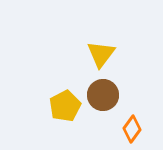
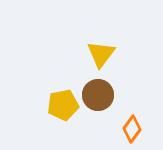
brown circle: moved 5 px left
yellow pentagon: moved 2 px left, 1 px up; rotated 16 degrees clockwise
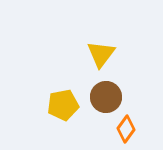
brown circle: moved 8 px right, 2 px down
orange diamond: moved 6 px left
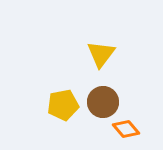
brown circle: moved 3 px left, 5 px down
orange diamond: rotated 76 degrees counterclockwise
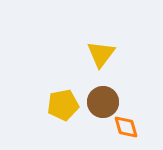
orange diamond: moved 2 px up; rotated 24 degrees clockwise
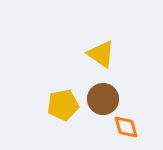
yellow triangle: rotated 32 degrees counterclockwise
brown circle: moved 3 px up
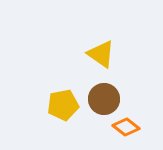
brown circle: moved 1 px right
orange diamond: rotated 36 degrees counterclockwise
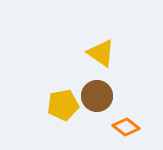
yellow triangle: moved 1 px up
brown circle: moved 7 px left, 3 px up
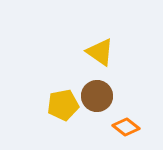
yellow triangle: moved 1 px left, 1 px up
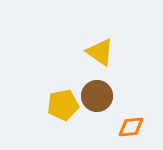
orange diamond: moved 5 px right; rotated 44 degrees counterclockwise
